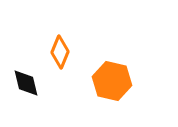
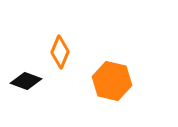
black diamond: moved 2 px up; rotated 56 degrees counterclockwise
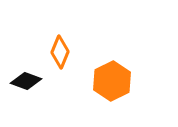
orange hexagon: rotated 21 degrees clockwise
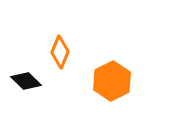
black diamond: rotated 24 degrees clockwise
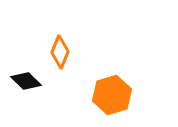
orange hexagon: moved 14 px down; rotated 9 degrees clockwise
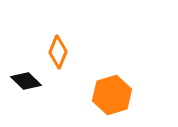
orange diamond: moved 2 px left
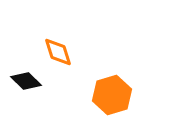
orange diamond: rotated 40 degrees counterclockwise
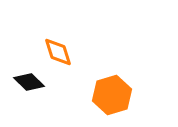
black diamond: moved 3 px right, 1 px down
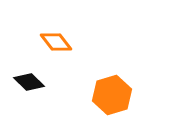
orange diamond: moved 2 px left, 10 px up; rotated 20 degrees counterclockwise
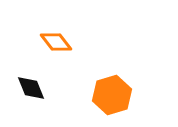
black diamond: moved 2 px right, 6 px down; rotated 24 degrees clockwise
